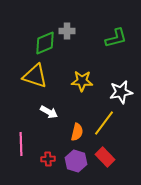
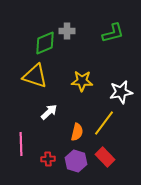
green L-shape: moved 3 px left, 5 px up
white arrow: rotated 72 degrees counterclockwise
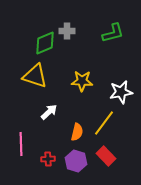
red rectangle: moved 1 px right, 1 px up
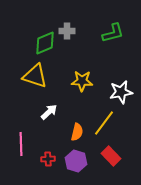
red rectangle: moved 5 px right
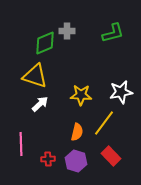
yellow star: moved 1 px left, 14 px down
white arrow: moved 9 px left, 8 px up
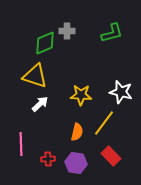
green L-shape: moved 1 px left
white star: rotated 25 degrees clockwise
purple hexagon: moved 2 px down; rotated 10 degrees counterclockwise
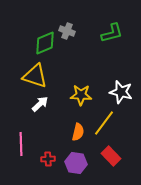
gray cross: rotated 21 degrees clockwise
orange semicircle: moved 1 px right
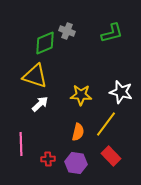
yellow line: moved 2 px right, 1 px down
